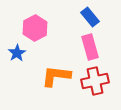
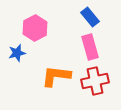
blue star: rotated 18 degrees clockwise
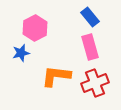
blue star: moved 4 px right
red cross: moved 2 px down; rotated 8 degrees counterclockwise
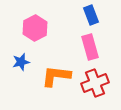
blue rectangle: moved 1 px right, 2 px up; rotated 18 degrees clockwise
blue star: moved 9 px down
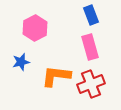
red cross: moved 4 px left, 1 px down
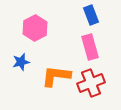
red cross: moved 1 px up
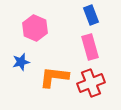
pink hexagon: rotated 10 degrees counterclockwise
orange L-shape: moved 2 px left, 1 px down
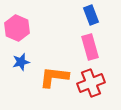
pink hexagon: moved 18 px left
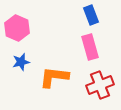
red cross: moved 9 px right, 2 px down
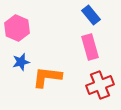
blue rectangle: rotated 18 degrees counterclockwise
orange L-shape: moved 7 px left
